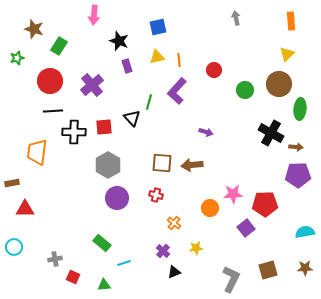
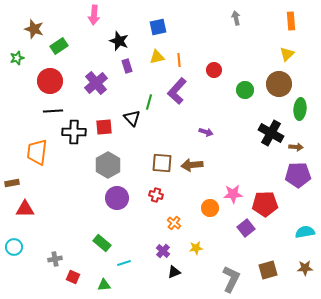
green rectangle at (59, 46): rotated 24 degrees clockwise
purple cross at (92, 85): moved 4 px right, 2 px up
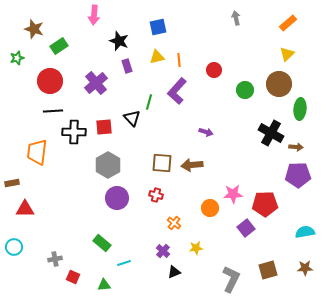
orange rectangle at (291, 21): moved 3 px left, 2 px down; rotated 54 degrees clockwise
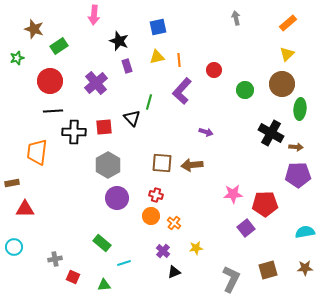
brown circle at (279, 84): moved 3 px right
purple L-shape at (177, 91): moved 5 px right
orange circle at (210, 208): moved 59 px left, 8 px down
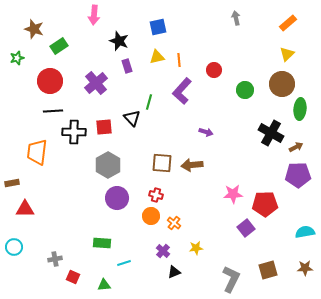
brown arrow at (296, 147): rotated 32 degrees counterclockwise
green rectangle at (102, 243): rotated 36 degrees counterclockwise
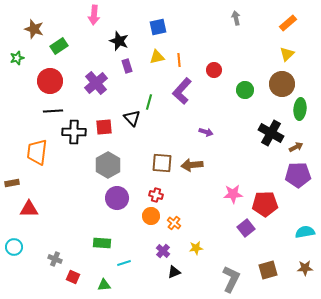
red triangle at (25, 209): moved 4 px right
gray cross at (55, 259): rotated 32 degrees clockwise
